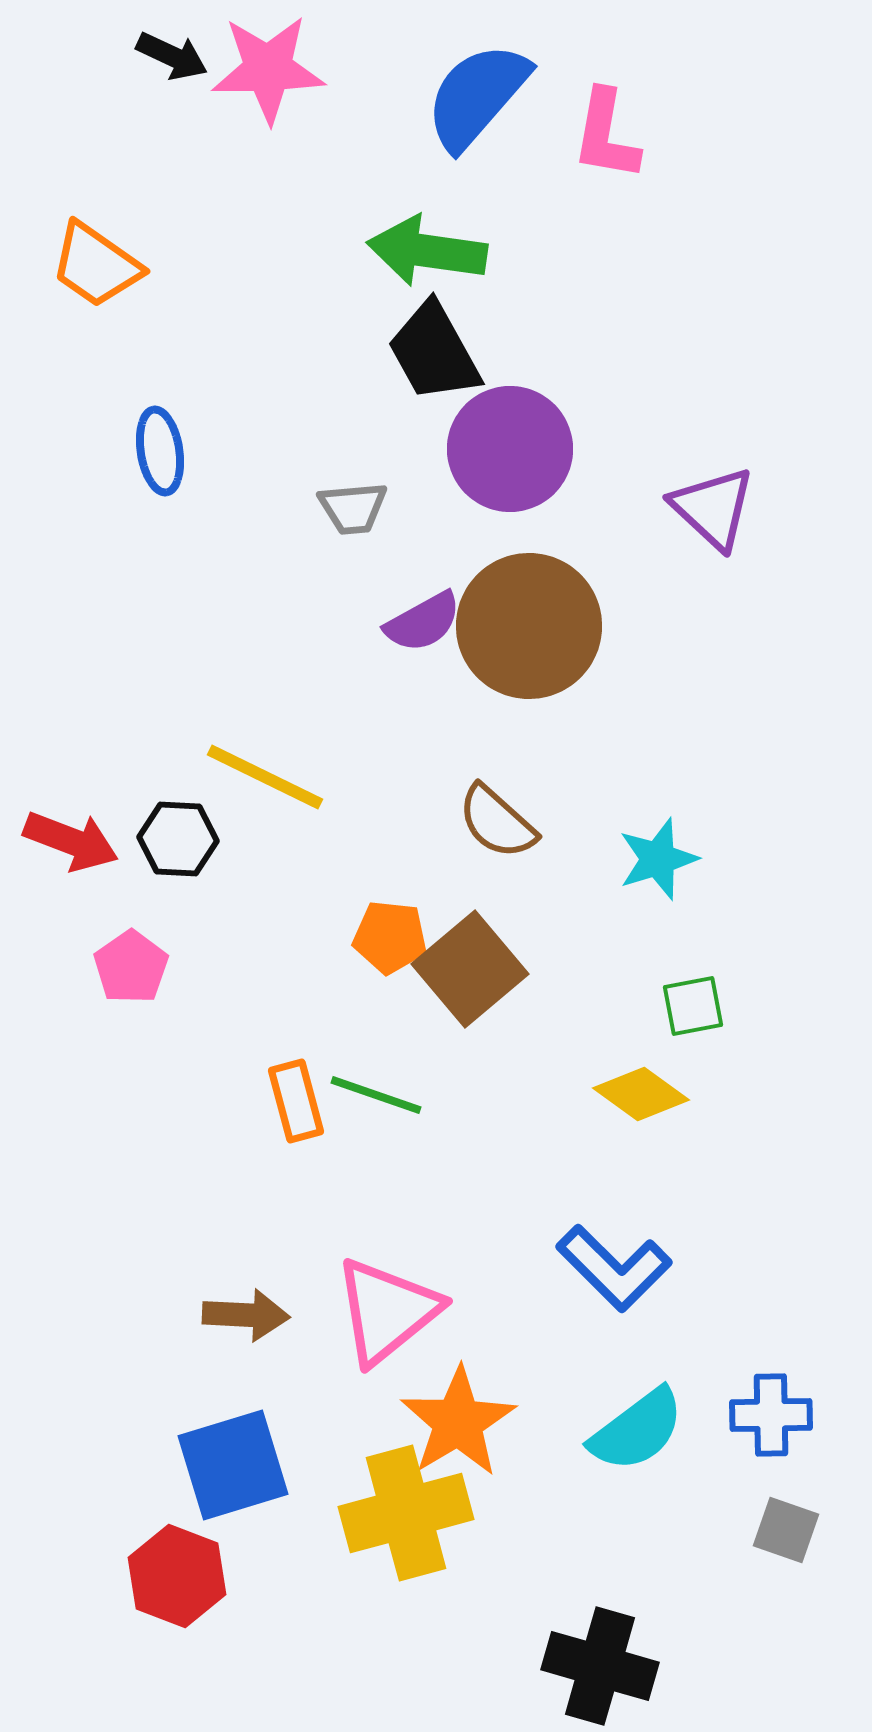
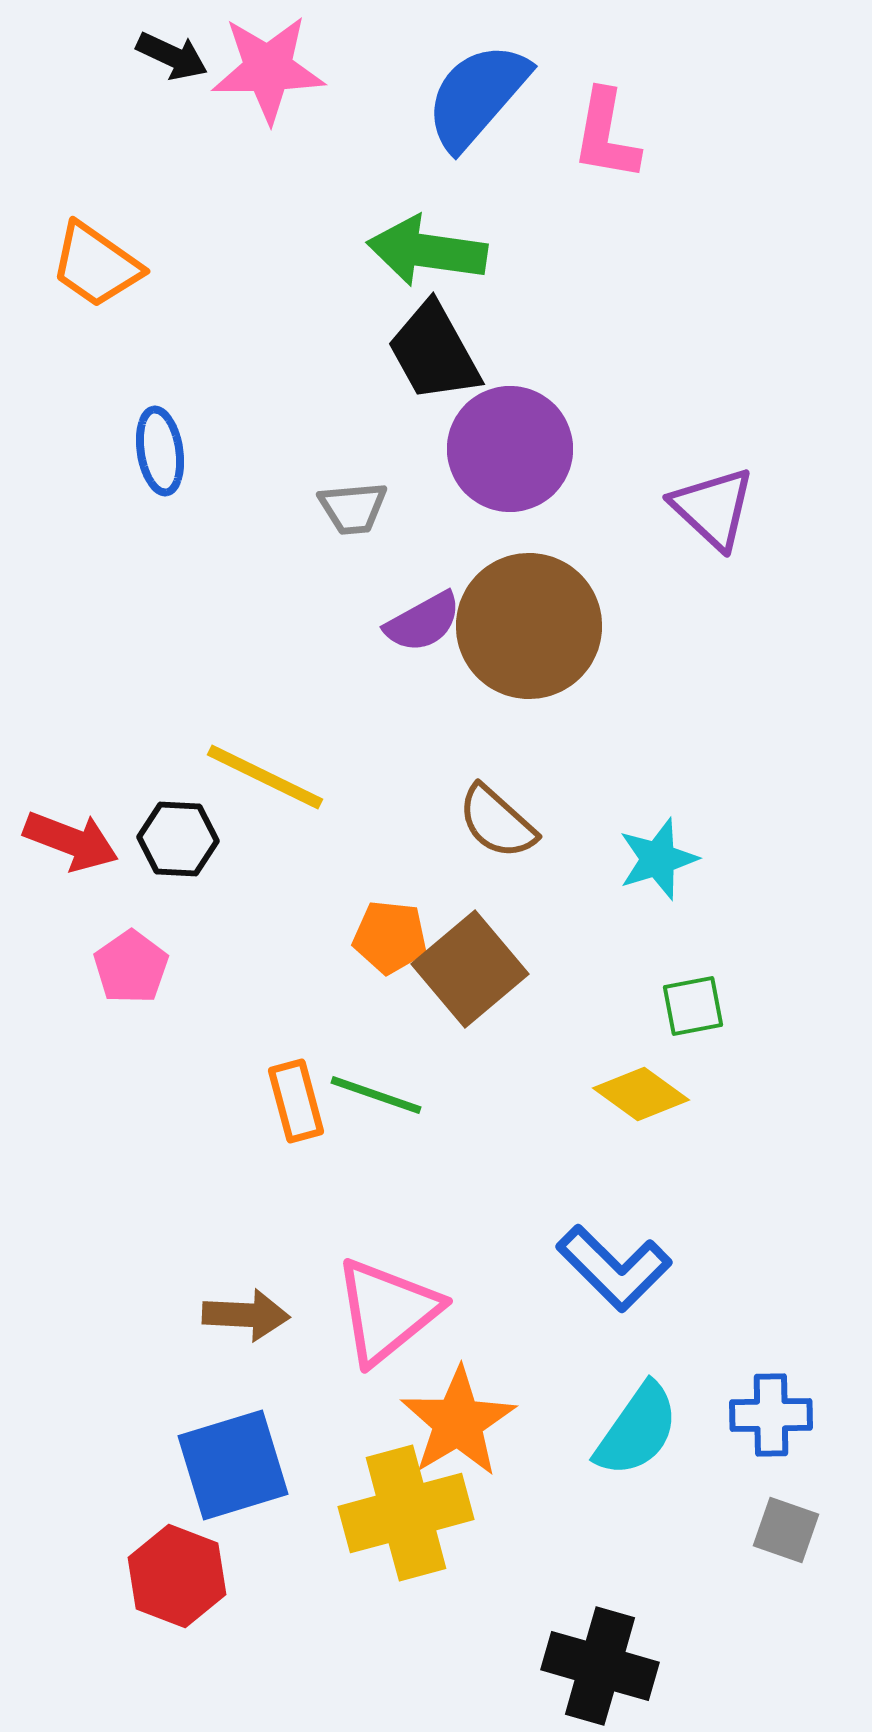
cyan semicircle: rotated 18 degrees counterclockwise
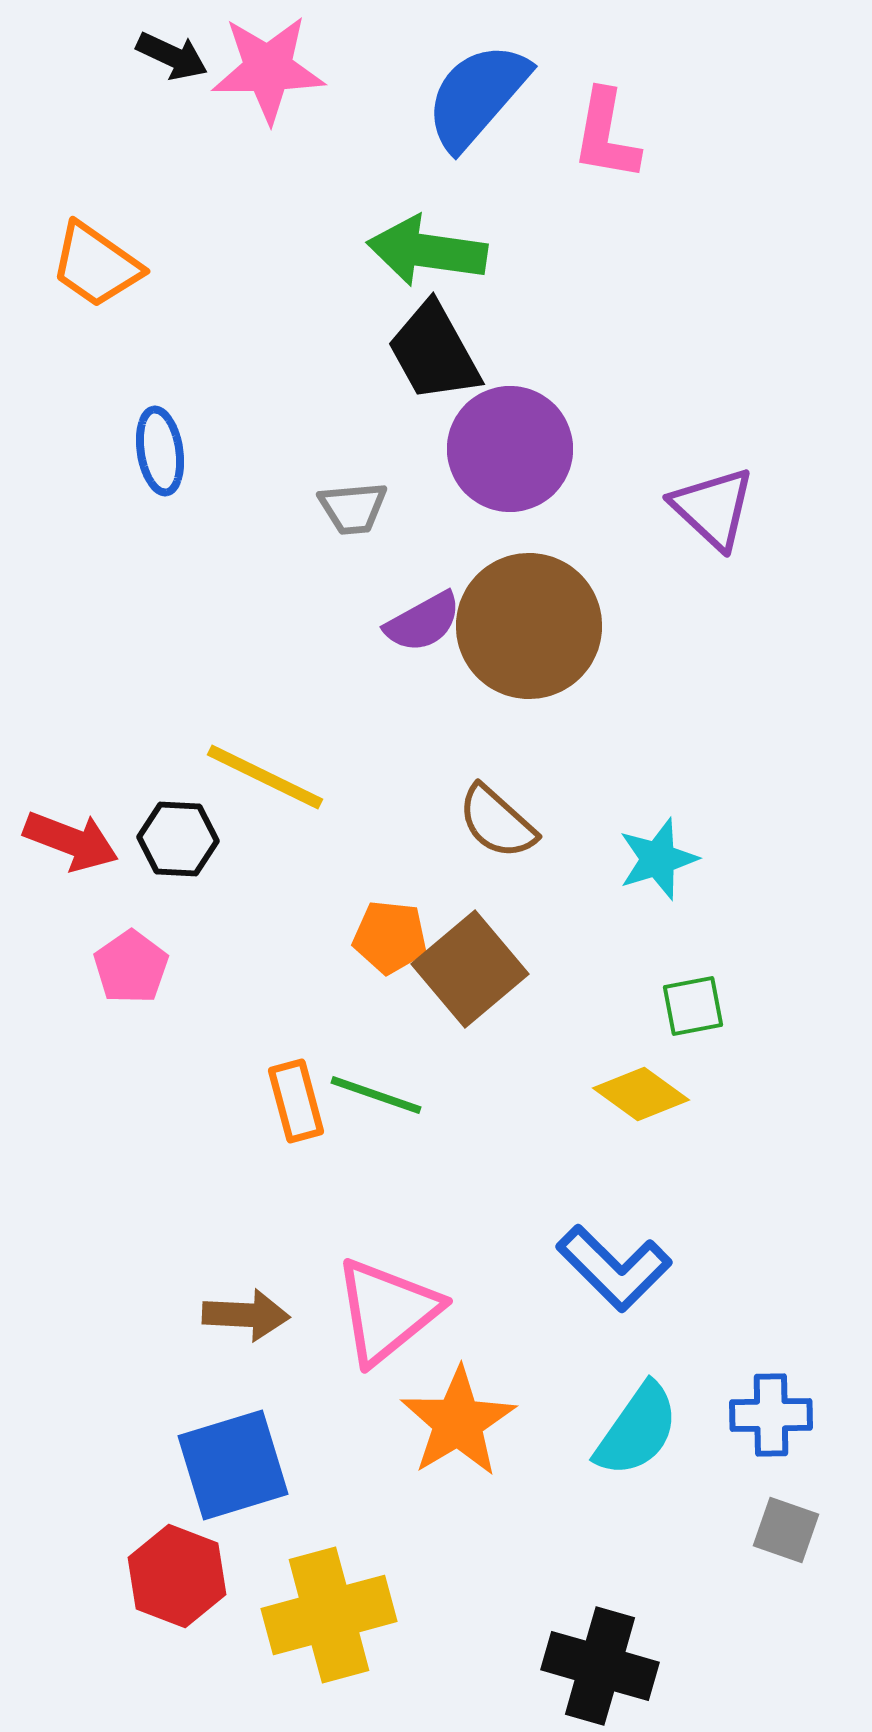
yellow cross: moved 77 px left, 102 px down
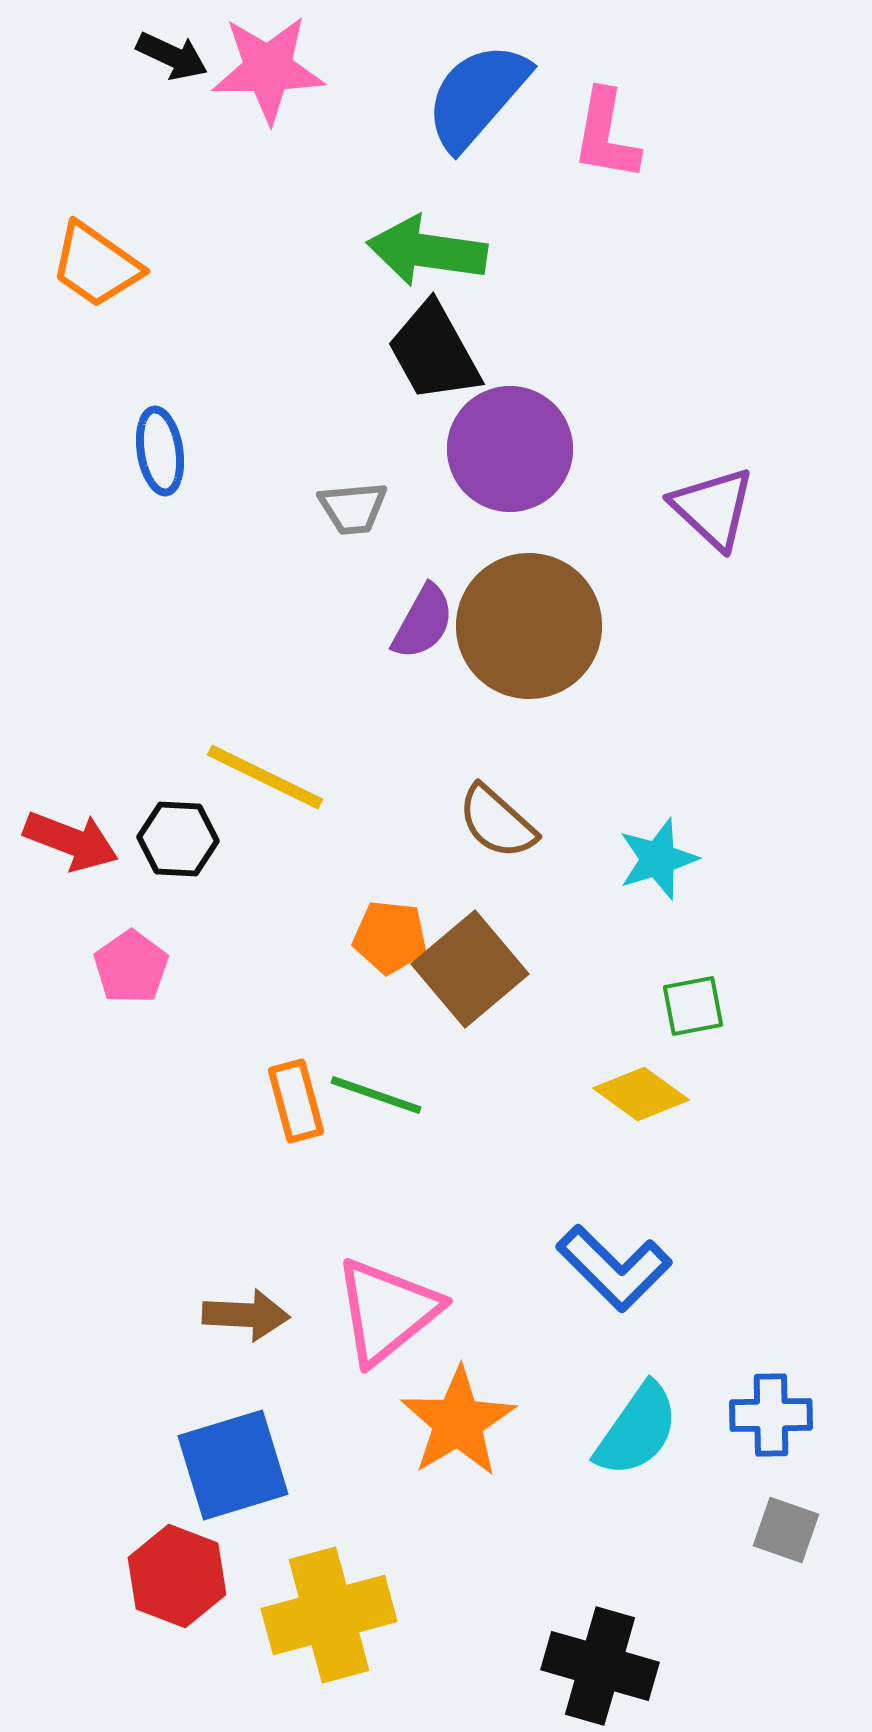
purple semicircle: rotated 32 degrees counterclockwise
